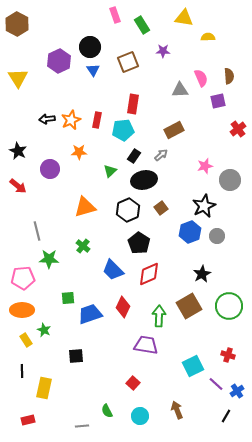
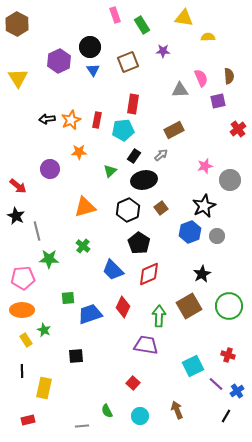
black star at (18, 151): moved 2 px left, 65 px down
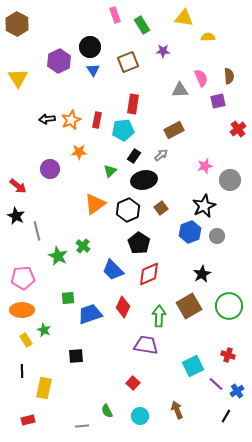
orange triangle at (85, 207): moved 10 px right, 3 px up; rotated 20 degrees counterclockwise
green star at (49, 259): moved 9 px right, 3 px up; rotated 24 degrees clockwise
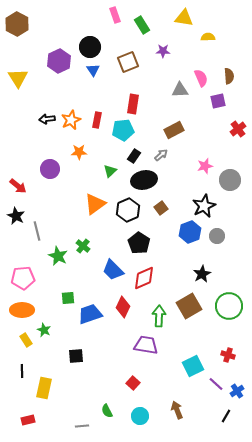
red diamond at (149, 274): moved 5 px left, 4 px down
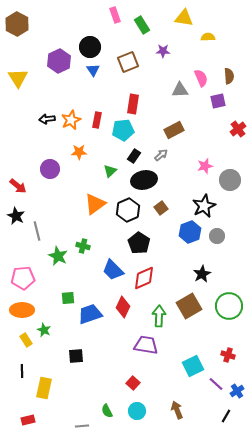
green cross at (83, 246): rotated 24 degrees counterclockwise
cyan circle at (140, 416): moved 3 px left, 5 px up
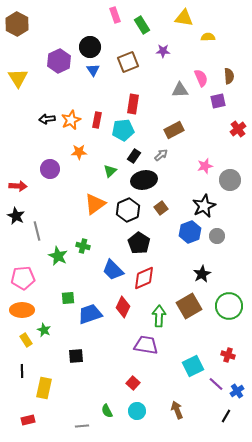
red arrow at (18, 186): rotated 36 degrees counterclockwise
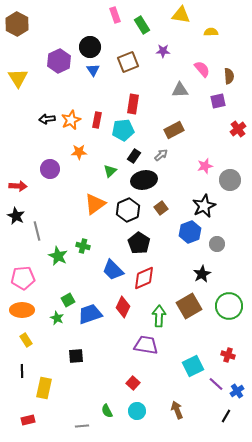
yellow triangle at (184, 18): moved 3 px left, 3 px up
yellow semicircle at (208, 37): moved 3 px right, 5 px up
pink semicircle at (201, 78): moved 1 px right, 9 px up; rotated 18 degrees counterclockwise
gray circle at (217, 236): moved 8 px down
green square at (68, 298): moved 2 px down; rotated 24 degrees counterclockwise
green star at (44, 330): moved 13 px right, 12 px up
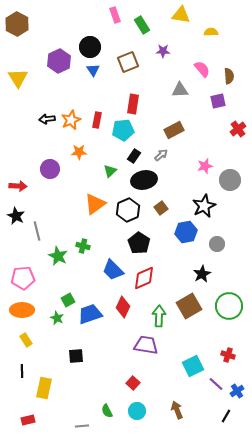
blue hexagon at (190, 232): moved 4 px left; rotated 10 degrees clockwise
